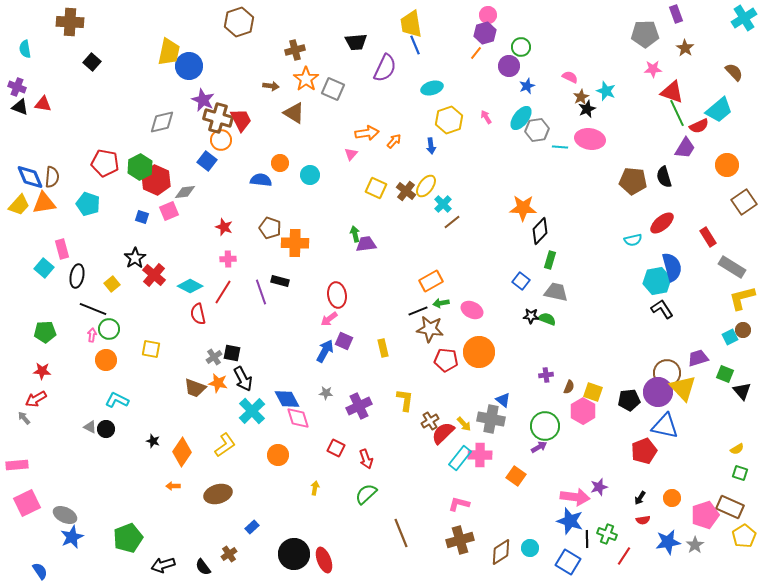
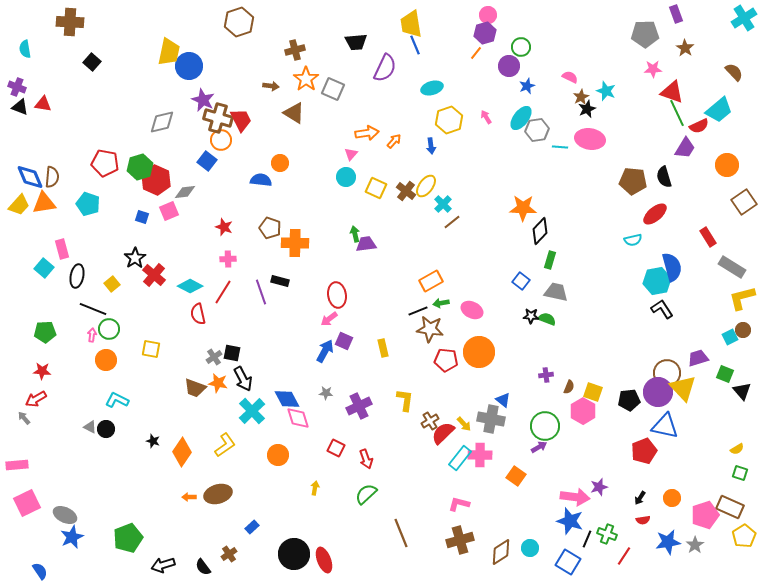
green hexagon at (140, 167): rotated 10 degrees clockwise
cyan circle at (310, 175): moved 36 px right, 2 px down
red ellipse at (662, 223): moved 7 px left, 9 px up
orange arrow at (173, 486): moved 16 px right, 11 px down
black line at (587, 539): rotated 24 degrees clockwise
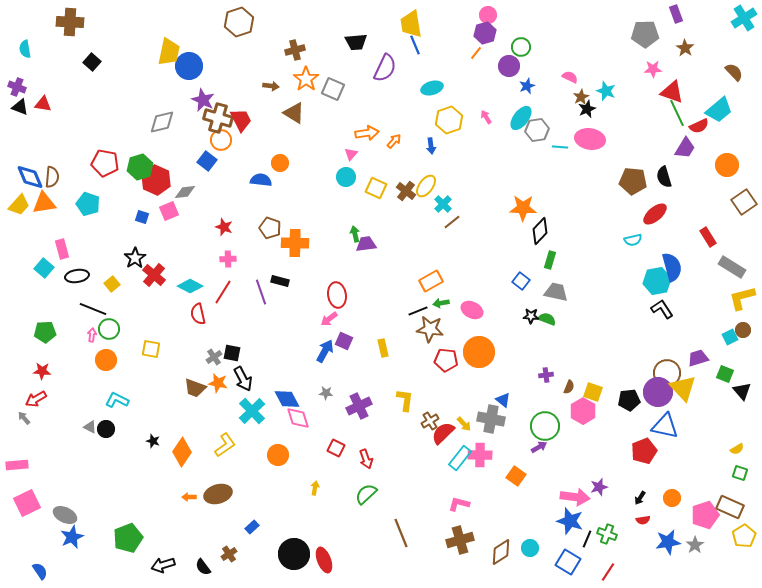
black ellipse at (77, 276): rotated 70 degrees clockwise
red line at (624, 556): moved 16 px left, 16 px down
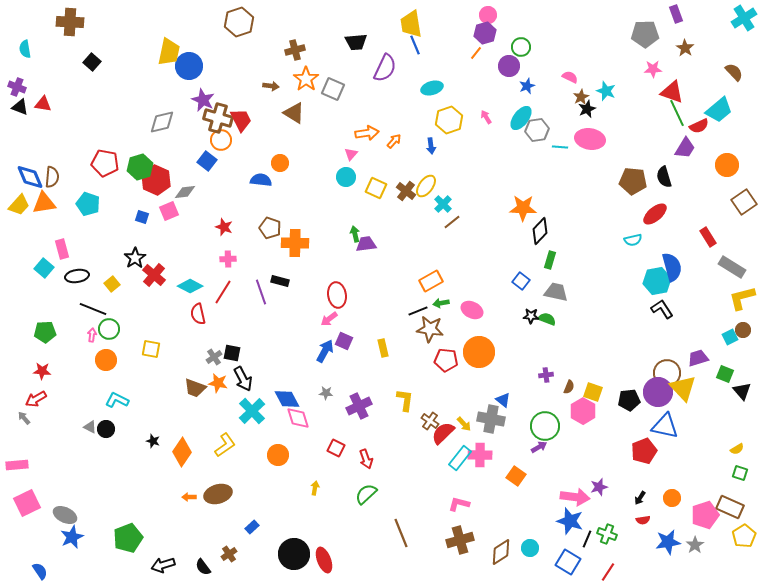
brown cross at (430, 421): rotated 24 degrees counterclockwise
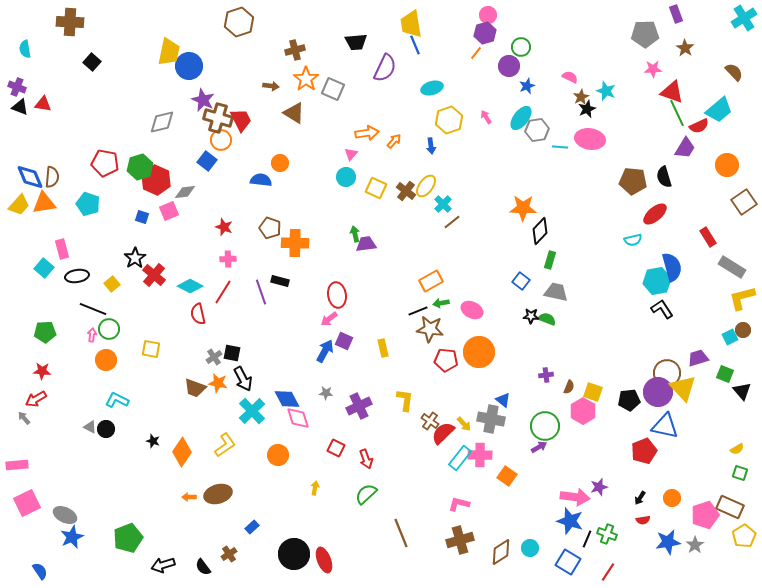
orange square at (516, 476): moved 9 px left
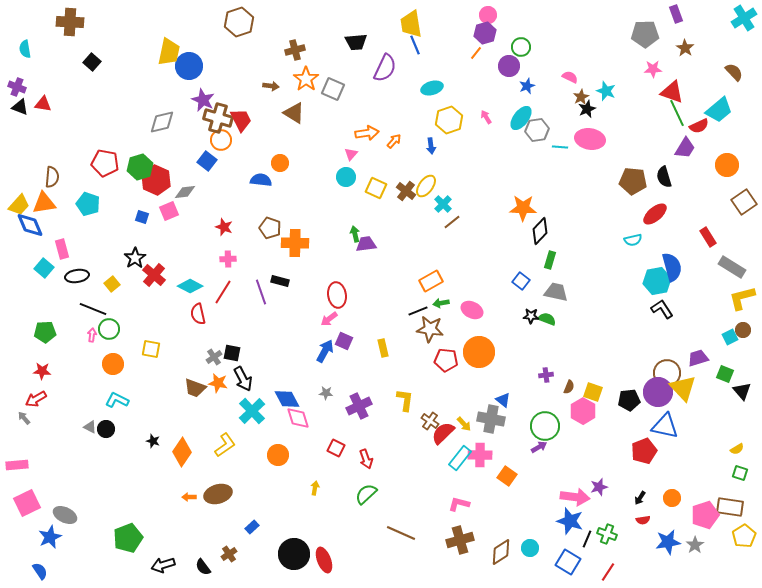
blue diamond at (30, 177): moved 48 px down
orange circle at (106, 360): moved 7 px right, 4 px down
brown rectangle at (730, 507): rotated 16 degrees counterclockwise
brown line at (401, 533): rotated 44 degrees counterclockwise
blue star at (72, 537): moved 22 px left
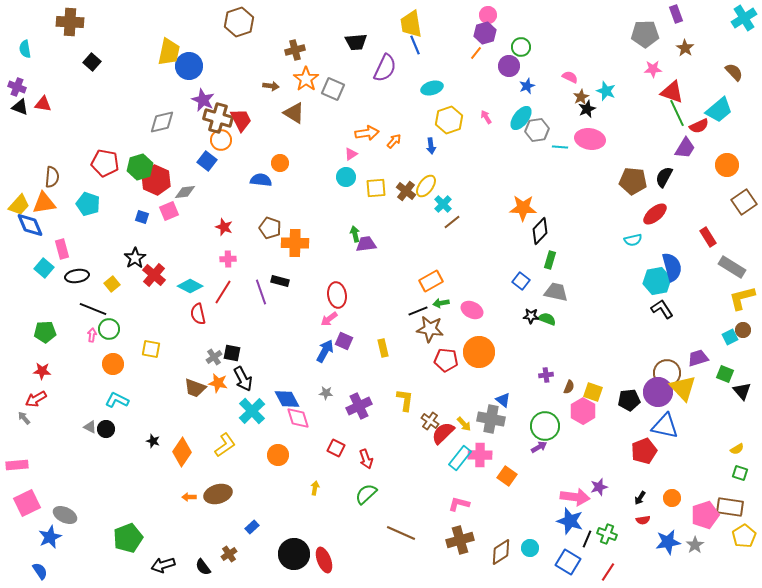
pink triangle at (351, 154): rotated 16 degrees clockwise
black semicircle at (664, 177): rotated 45 degrees clockwise
yellow square at (376, 188): rotated 30 degrees counterclockwise
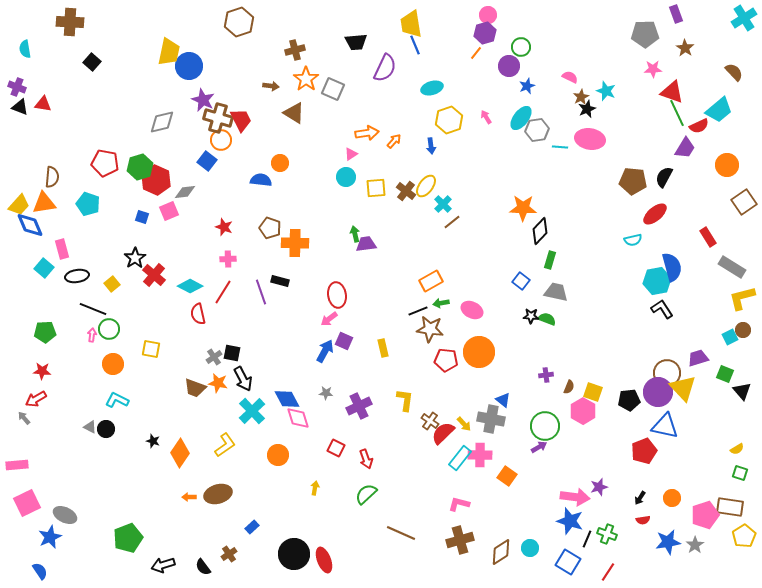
orange diamond at (182, 452): moved 2 px left, 1 px down
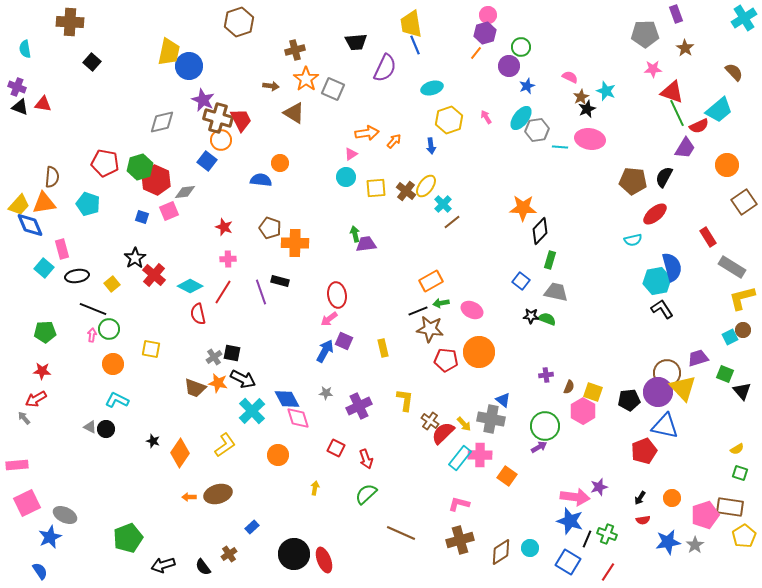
black arrow at (243, 379): rotated 35 degrees counterclockwise
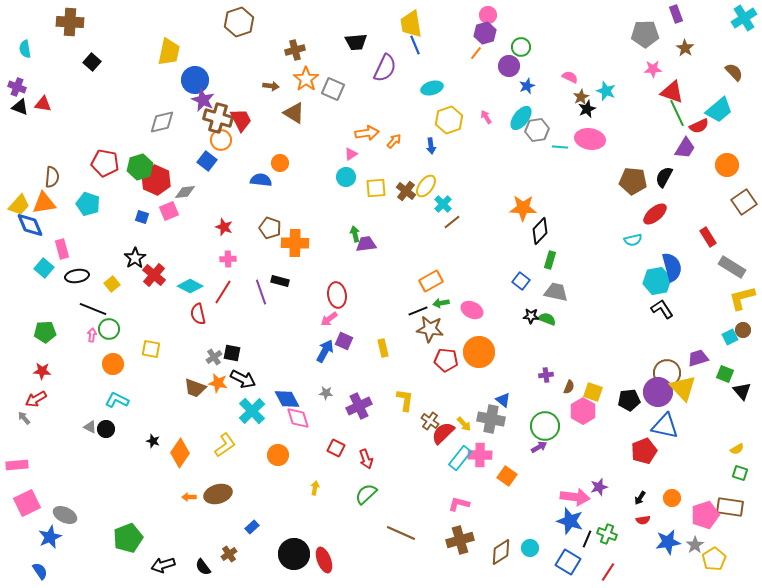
blue circle at (189, 66): moved 6 px right, 14 px down
yellow pentagon at (744, 536): moved 30 px left, 23 px down
